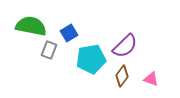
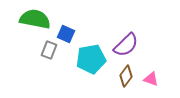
green semicircle: moved 4 px right, 7 px up
blue square: moved 3 px left, 1 px down; rotated 36 degrees counterclockwise
purple semicircle: moved 1 px right, 1 px up
brown diamond: moved 4 px right
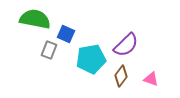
brown diamond: moved 5 px left
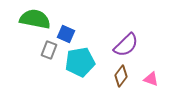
cyan pentagon: moved 11 px left, 3 px down
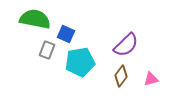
gray rectangle: moved 2 px left
pink triangle: rotated 35 degrees counterclockwise
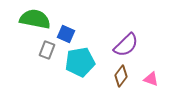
pink triangle: rotated 35 degrees clockwise
